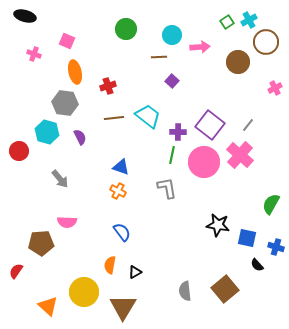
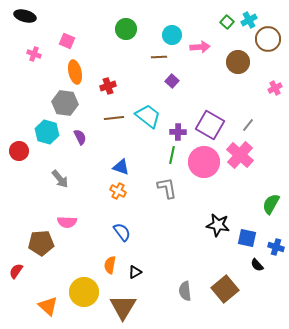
green square at (227, 22): rotated 16 degrees counterclockwise
brown circle at (266, 42): moved 2 px right, 3 px up
purple square at (210, 125): rotated 8 degrees counterclockwise
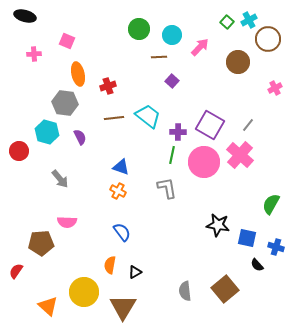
green circle at (126, 29): moved 13 px right
pink arrow at (200, 47): rotated 42 degrees counterclockwise
pink cross at (34, 54): rotated 24 degrees counterclockwise
orange ellipse at (75, 72): moved 3 px right, 2 px down
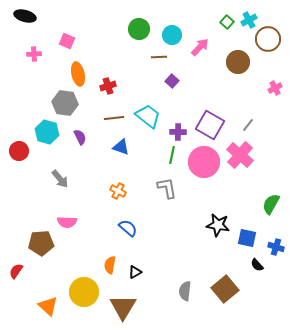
blue triangle at (121, 167): moved 20 px up
blue semicircle at (122, 232): moved 6 px right, 4 px up; rotated 12 degrees counterclockwise
gray semicircle at (185, 291): rotated 12 degrees clockwise
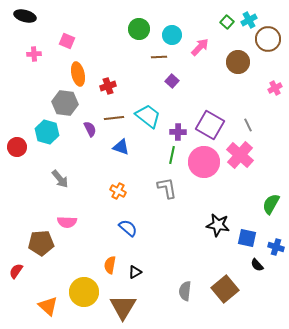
gray line at (248, 125): rotated 64 degrees counterclockwise
purple semicircle at (80, 137): moved 10 px right, 8 px up
red circle at (19, 151): moved 2 px left, 4 px up
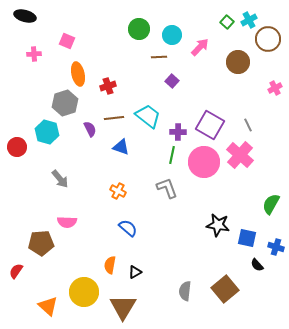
gray hexagon at (65, 103): rotated 25 degrees counterclockwise
gray L-shape at (167, 188): rotated 10 degrees counterclockwise
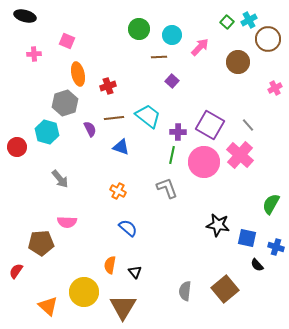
gray line at (248, 125): rotated 16 degrees counterclockwise
black triangle at (135, 272): rotated 40 degrees counterclockwise
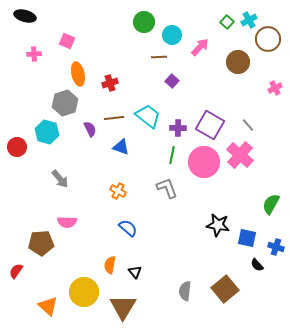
green circle at (139, 29): moved 5 px right, 7 px up
red cross at (108, 86): moved 2 px right, 3 px up
purple cross at (178, 132): moved 4 px up
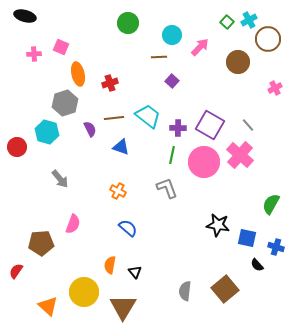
green circle at (144, 22): moved 16 px left, 1 px down
pink square at (67, 41): moved 6 px left, 6 px down
pink semicircle at (67, 222): moved 6 px right, 2 px down; rotated 72 degrees counterclockwise
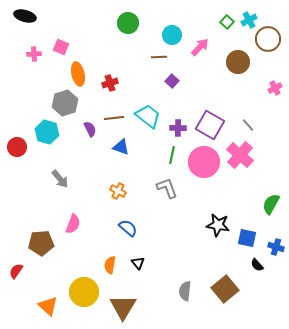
black triangle at (135, 272): moved 3 px right, 9 px up
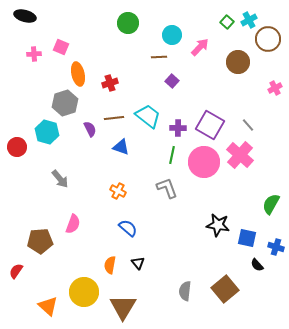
brown pentagon at (41, 243): moved 1 px left, 2 px up
